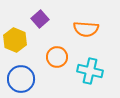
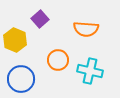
orange circle: moved 1 px right, 3 px down
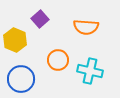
orange semicircle: moved 2 px up
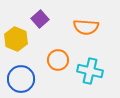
yellow hexagon: moved 1 px right, 1 px up
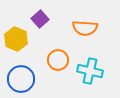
orange semicircle: moved 1 px left, 1 px down
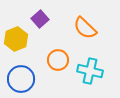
orange semicircle: rotated 40 degrees clockwise
yellow hexagon: rotated 15 degrees clockwise
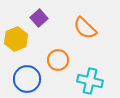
purple square: moved 1 px left, 1 px up
cyan cross: moved 10 px down
blue circle: moved 6 px right
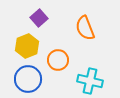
orange semicircle: rotated 25 degrees clockwise
yellow hexagon: moved 11 px right, 7 px down
blue circle: moved 1 px right
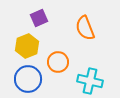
purple square: rotated 18 degrees clockwise
orange circle: moved 2 px down
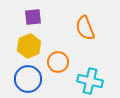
purple square: moved 6 px left, 1 px up; rotated 18 degrees clockwise
yellow hexagon: moved 2 px right
